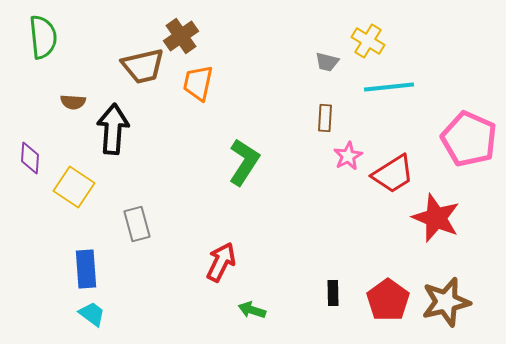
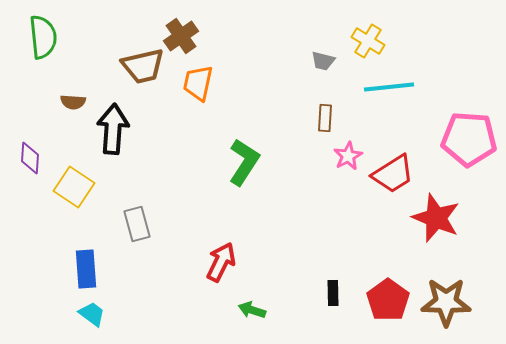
gray trapezoid: moved 4 px left, 1 px up
pink pentagon: rotated 20 degrees counterclockwise
brown star: rotated 15 degrees clockwise
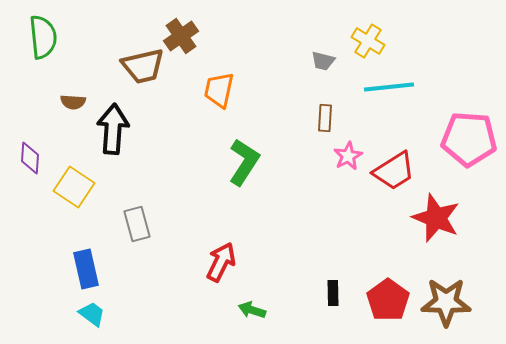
orange trapezoid: moved 21 px right, 7 px down
red trapezoid: moved 1 px right, 3 px up
blue rectangle: rotated 9 degrees counterclockwise
